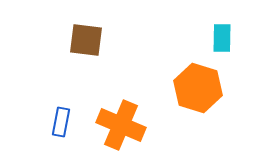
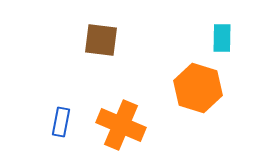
brown square: moved 15 px right
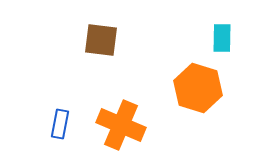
blue rectangle: moved 1 px left, 2 px down
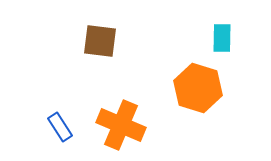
brown square: moved 1 px left, 1 px down
blue rectangle: moved 3 px down; rotated 44 degrees counterclockwise
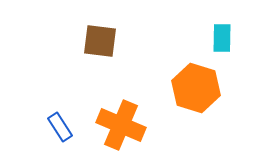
orange hexagon: moved 2 px left
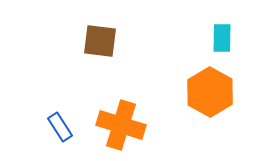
orange hexagon: moved 14 px right, 4 px down; rotated 12 degrees clockwise
orange cross: rotated 6 degrees counterclockwise
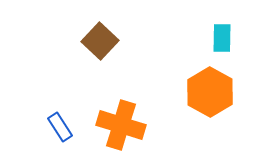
brown square: rotated 36 degrees clockwise
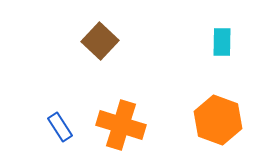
cyan rectangle: moved 4 px down
orange hexagon: moved 8 px right, 28 px down; rotated 9 degrees counterclockwise
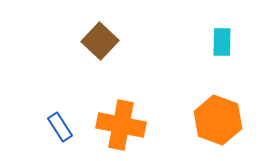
orange cross: rotated 6 degrees counterclockwise
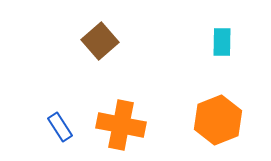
brown square: rotated 6 degrees clockwise
orange hexagon: rotated 18 degrees clockwise
